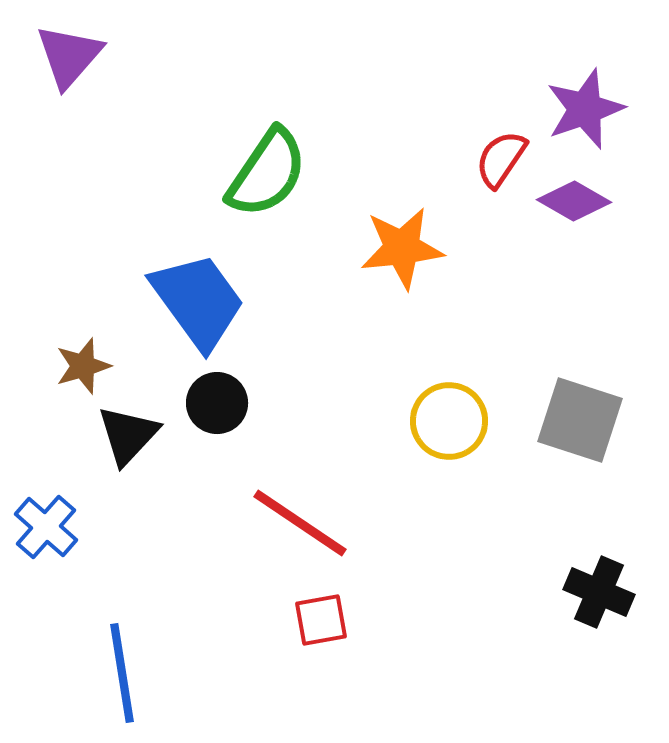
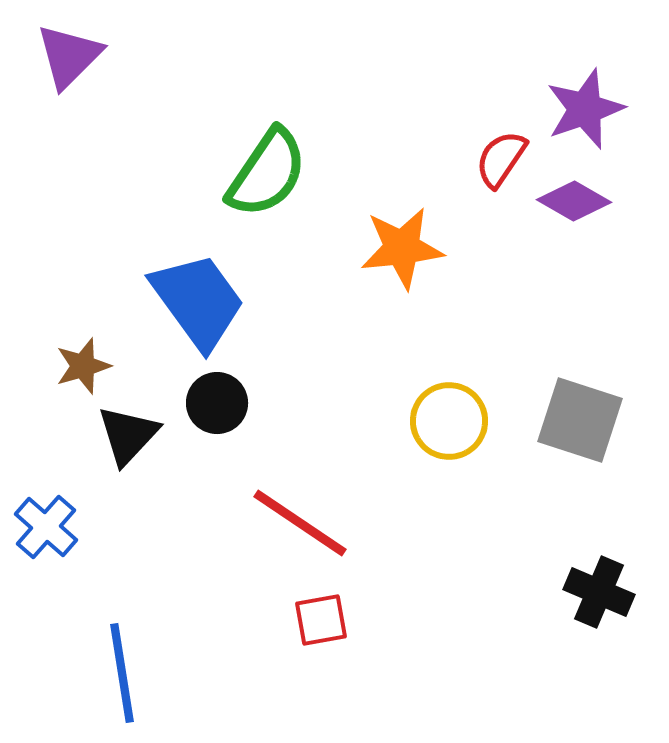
purple triangle: rotated 4 degrees clockwise
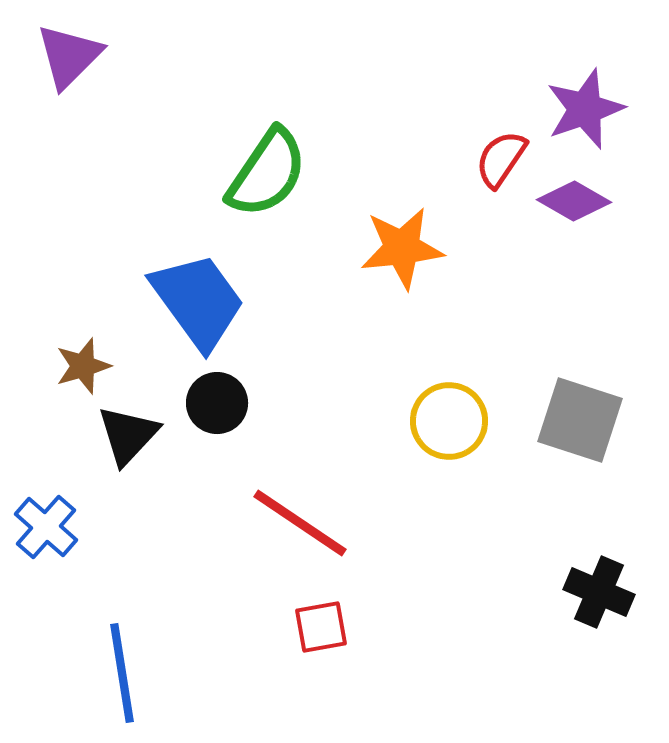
red square: moved 7 px down
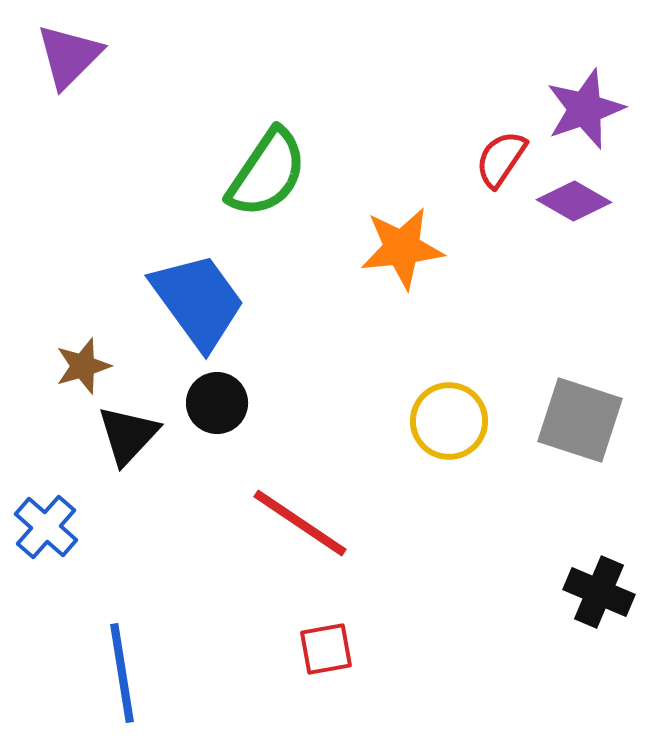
red square: moved 5 px right, 22 px down
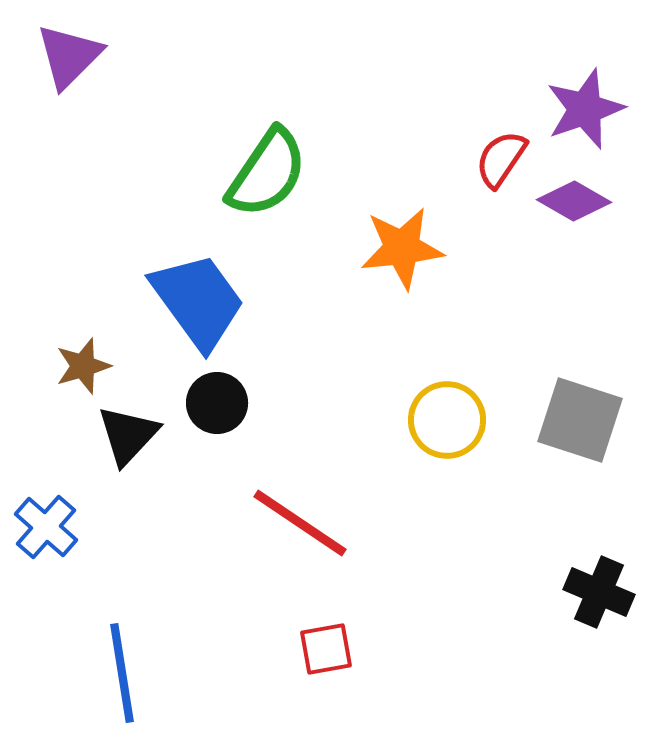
yellow circle: moved 2 px left, 1 px up
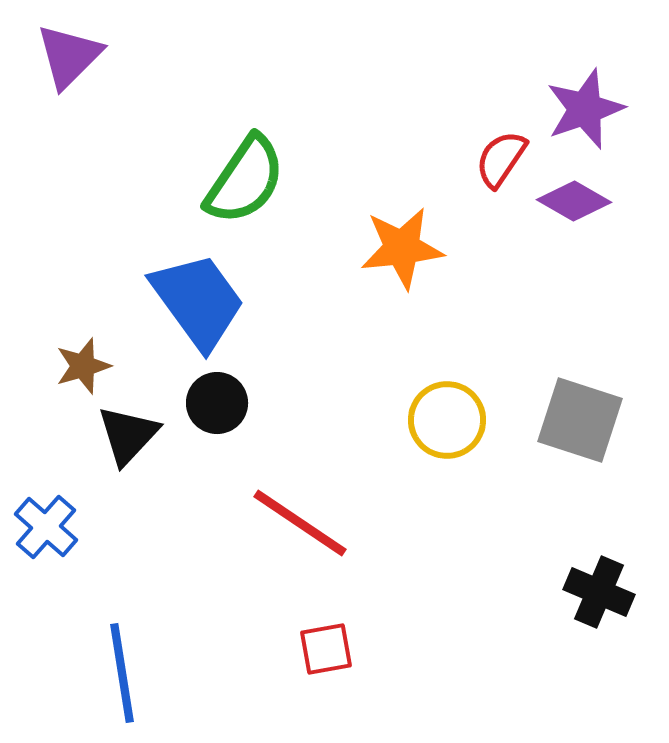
green semicircle: moved 22 px left, 7 px down
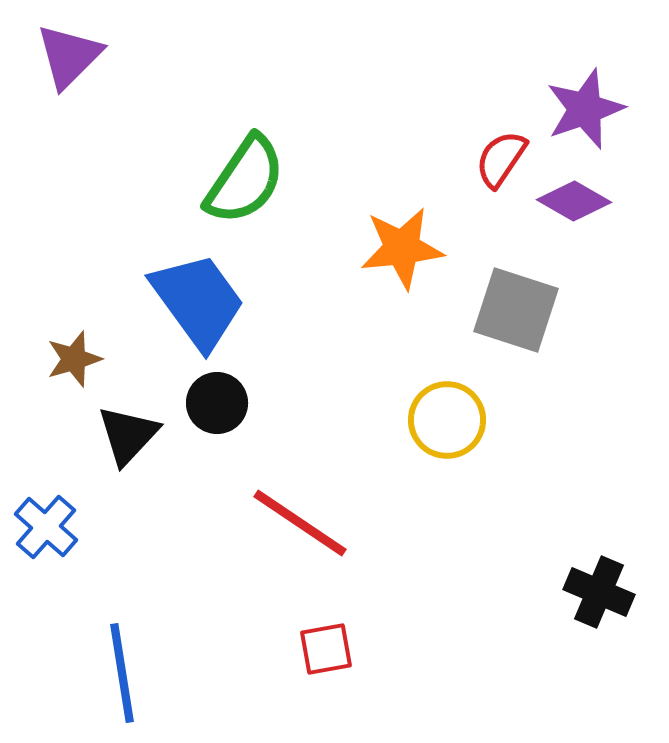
brown star: moved 9 px left, 7 px up
gray square: moved 64 px left, 110 px up
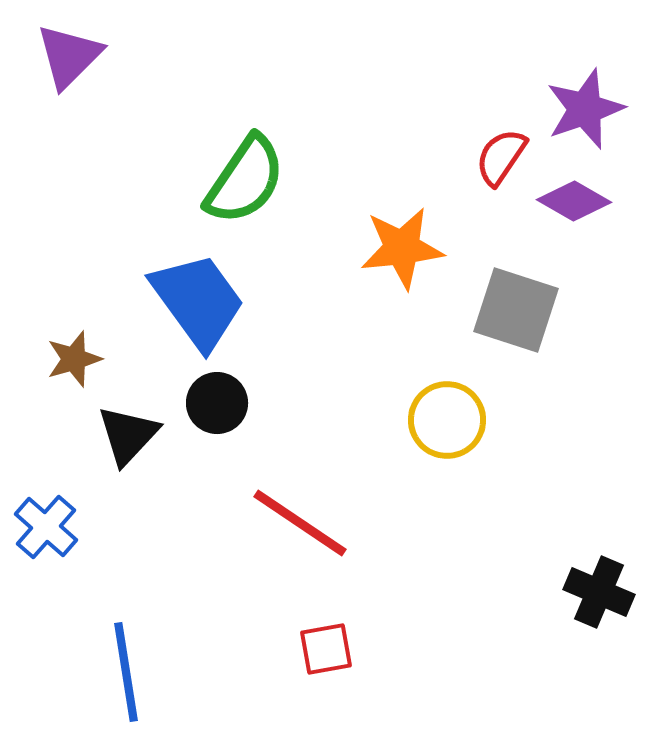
red semicircle: moved 2 px up
blue line: moved 4 px right, 1 px up
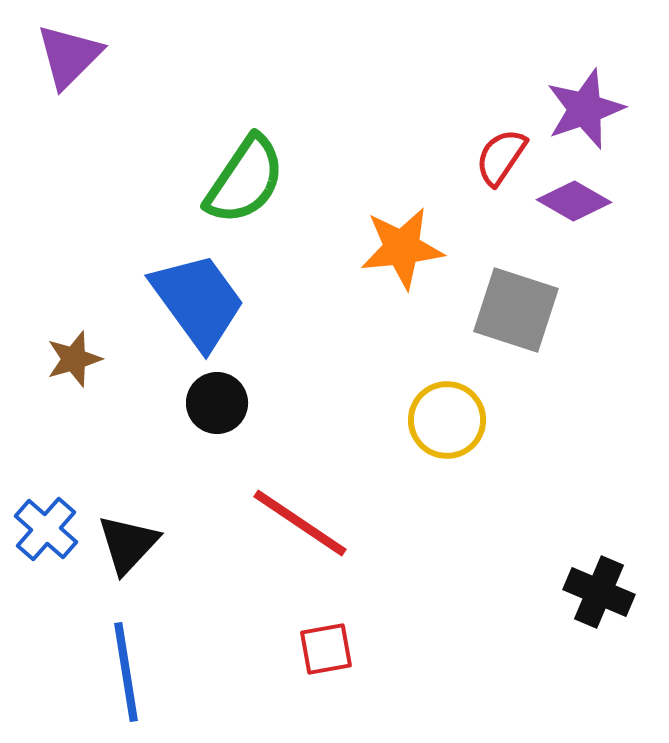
black triangle: moved 109 px down
blue cross: moved 2 px down
